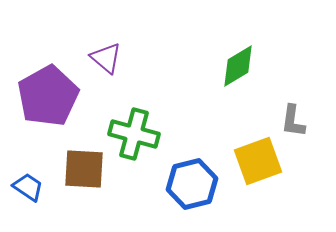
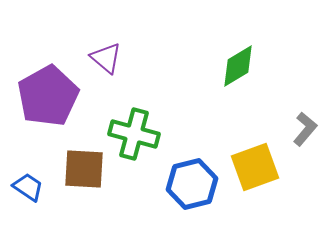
gray L-shape: moved 12 px right, 8 px down; rotated 148 degrees counterclockwise
yellow square: moved 3 px left, 6 px down
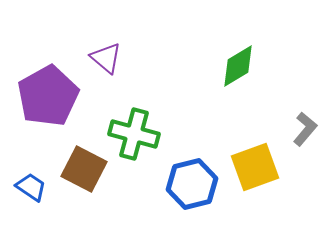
brown square: rotated 24 degrees clockwise
blue trapezoid: moved 3 px right
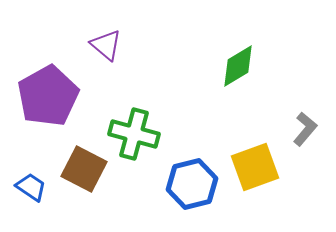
purple triangle: moved 13 px up
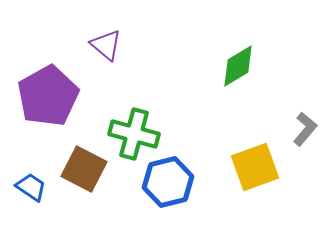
blue hexagon: moved 24 px left, 2 px up
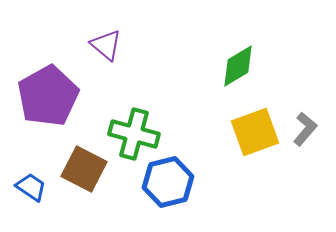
yellow square: moved 35 px up
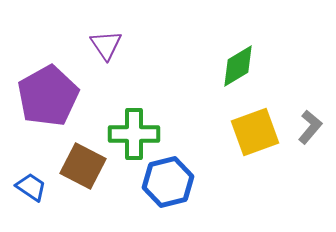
purple triangle: rotated 16 degrees clockwise
gray L-shape: moved 5 px right, 2 px up
green cross: rotated 15 degrees counterclockwise
brown square: moved 1 px left, 3 px up
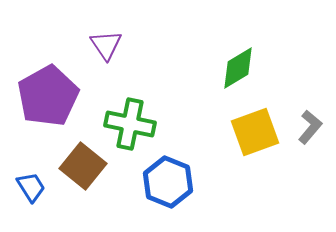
green diamond: moved 2 px down
green cross: moved 4 px left, 10 px up; rotated 12 degrees clockwise
brown square: rotated 12 degrees clockwise
blue hexagon: rotated 24 degrees counterclockwise
blue trapezoid: rotated 24 degrees clockwise
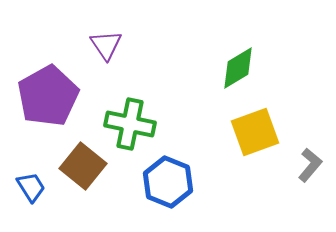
gray L-shape: moved 38 px down
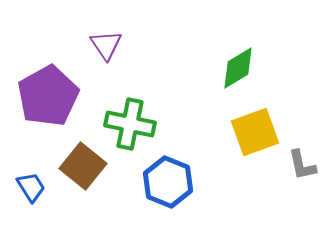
gray L-shape: moved 8 px left; rotated 128 degrees clockwise
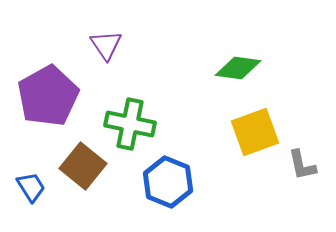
green diamond: rotated 39 degrees clockwise
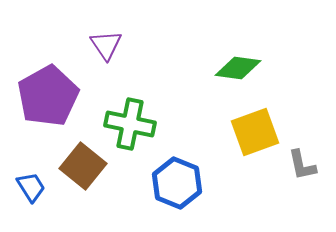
blue hexagon: moved 9 px right, 1 px down
